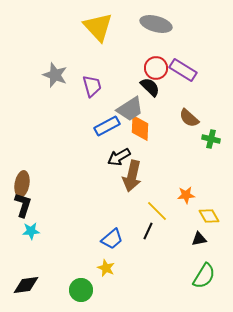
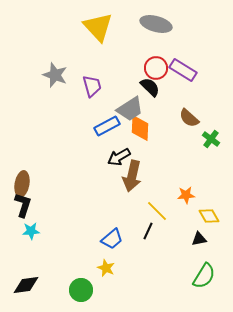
green cross: rotated 24 degrees clockwise
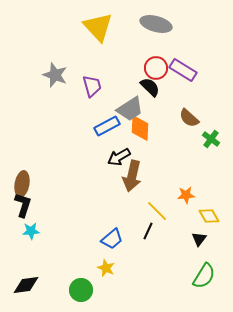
black triangle: rotated 42 degrees counterclockwise
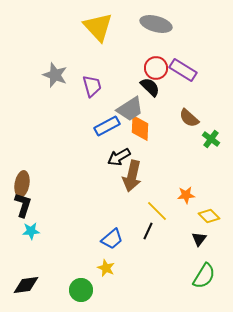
yellow diamond: rotated 15 degrees counterclockwise
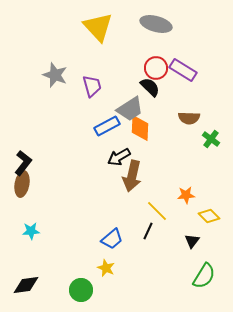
brown semicircle: rotated 40 degrees counterclockwise
black L-shape: moved 42 px up; rotated 20 degrees clockwise
black triangle: moved 7 px left, 2 px down
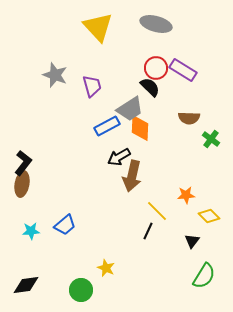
blue trapezoid: moved 47 px left, 14 px up
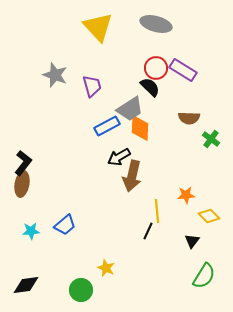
yellow line: rotated 40 degrees clockwise
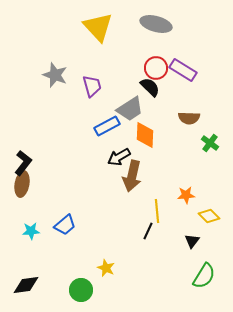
orange diamond: moved 5 px right, 7 px down
green cross: moved 1 px left, 4 px down
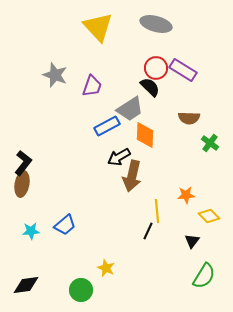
purple trapezoid: rotated 35 degrees clockwise
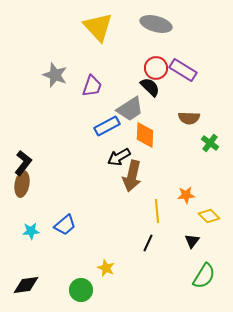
black line: moved 12 px down
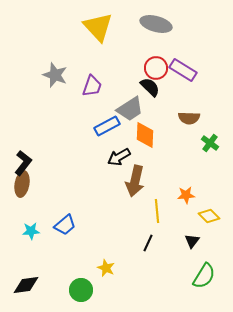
brown arrow: moved 3 px right, 5 px down
